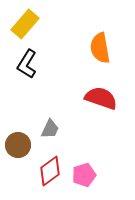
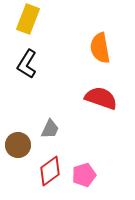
yellow rectangle: moved 3 px right, 5 px up; rotated 20 degrees counterclockwise
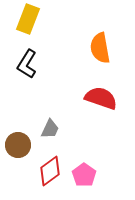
pink pentagon: rotated 20 degrees counterclockwise
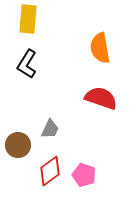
yellow rectangle: rotated 16 degrees counterclockwise
pink pentagon: rotated 15 degrees counterclockwise
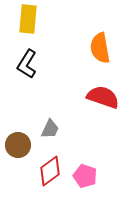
red semicircle: moved 2 px right, 1 px up
pink pentagon: moved 1 px right, 1 px down
